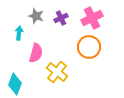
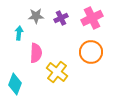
gray star: rotated 21 degrees counterclockwise
orange circle: moved 2 px right, 5 px down
pink semicircle: rotated 12 degrees counterclockwise
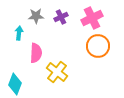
purple cross: moved 1 px up
orange circle: moved 7 px right, 6 px up
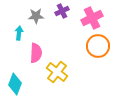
purple cross: moved 1 px right, 6 px up
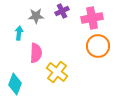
pink cross: rotated 15 degrees clockwise
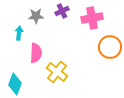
orange circle: moved 12 px right, 1 px down
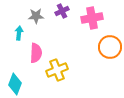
yellow cross: moved 2 px up; rotated 30 degrees clockwise
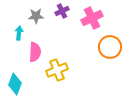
pink cross: rotated 15 degrees counterclockwise
pink semicircle: moved 1 px left, 1 px up
